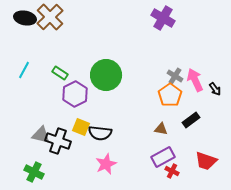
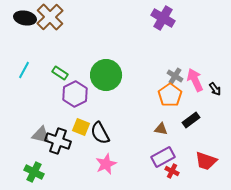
black semicircle: rotated 55 degrees clockwise
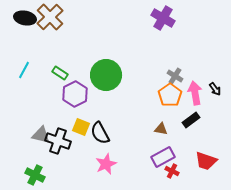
pink arrow: moved 13 px down; rotated 15 degrees clockwise
green cross: moved 1 px right, 3 px down
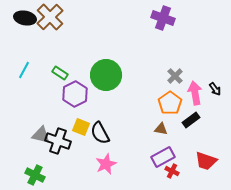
purple cross: rotated 10 degrees counterclockwise
gray cross: rotated 14 degrees clockwise
orange pentagon: moved 8 px down
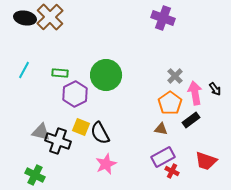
green rectangle: rotated 28 degrees counterclockwise
gray triangle: moved 3 px up
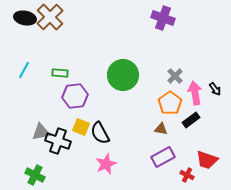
green circle: moved 17 px right
purple hexagon: moved 2 px down; rotated 20 degrees clockwise
gray triangle: rotated 24 degrees counterclockwise
red trapezoid: moved 1 px right, 1 px up
red cross: moved 15 px right, 4 px down
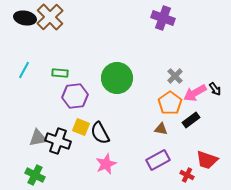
green circle: moved 6 px left, 3 px down
pink arrow: rotated 110 degrees counterclockwise
gray triangle: moved 3 px left, 6 px down
purple rectangle: moved 5 px left, 3 px down
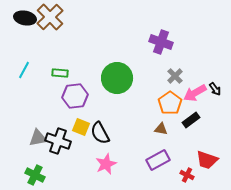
purple cross: moved 2 px left, 24 px down
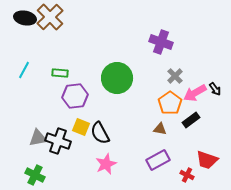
brown triangle: moved 1 px left
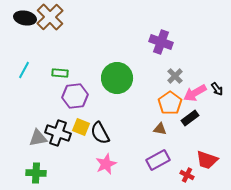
black arrow: moved 2 px right
black rectangle: moved 1 px left, 2 px up
black cross: moved 8 px up
green cross: moved 1 px right, 2 px up; rotated 24 degrees counterclockwise
